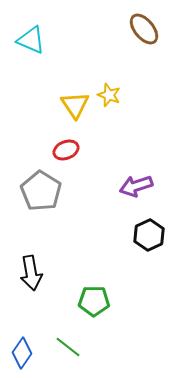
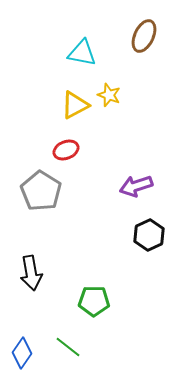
brown ellipse: moved 7 px down; rotated 64 degrees clockwise
cyan triangle: moved 51 px right, 13 px down; rotated 12 degrees counterclockwise
yellow triangle: rotated 36 degrees clockwise
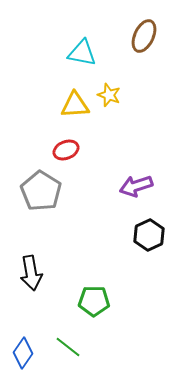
yellow triangle: rotated 24 degrees clockwise
blue diamond: moved 1 px right
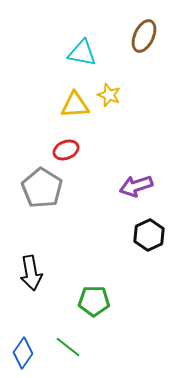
gray pentagon: moved 1 px right, 3 px up
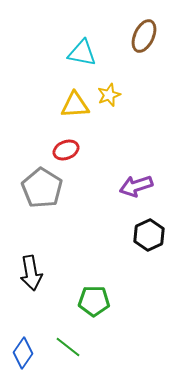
yellow star: rotated 30 degrees clockwise
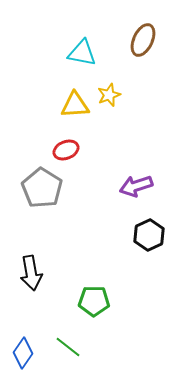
brown ellipse: moved 1 px left, 4 px down
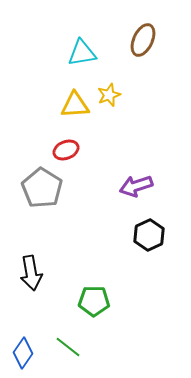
cyan triangle: rotated 20 degrees counterclockwise
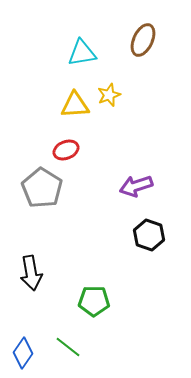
black hexagon: rotated 16 degrees counterclockwise
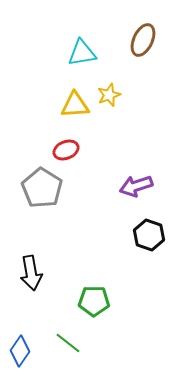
green line: moved 4 px up
blue diamond: moved 3 px left, 2 px up
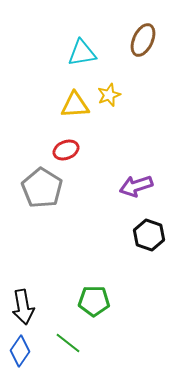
black arrow: moved 8 px left, 34 px down
